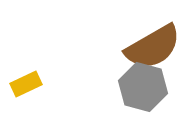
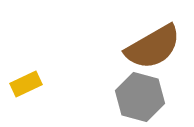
gray hexagon: moved 3 px left, 10 px down
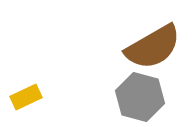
yellow rectangle: moved 13 px down
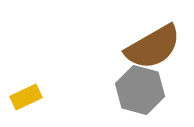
gray hexagon: moved 7 px up
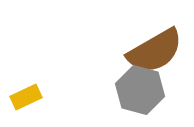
brown semicircle: moved 2 px right, 4 px down
